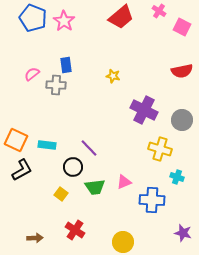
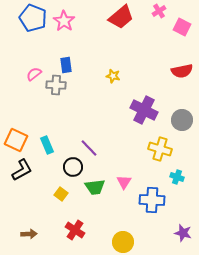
pink cross: rotated 24 degrees clockwise
pink semicircle: moved 2 px right
cyan rectangle: rotated 60 degrees clockwise
pink triangle: rotated 35 degrees counterclockwise
brown arrow: moved 6 px left, 4 px up
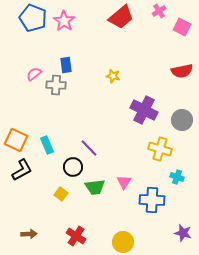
red cross: moved 1 px right, 6 px down
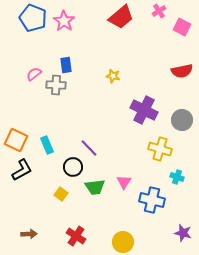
blue cross: rotated 10 degrees clockwise
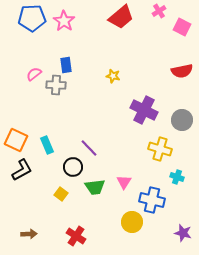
blue pentagon: moved 1 px left; rotated 24 degrees counterclockwise
yellow circle: moved 9 px right, 20 px up
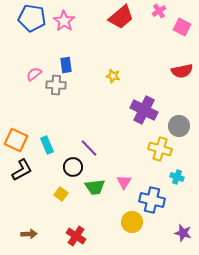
blue pentagon: rotated 12 degrees clockwise
gray circle: moved 3 px left, 6 px down
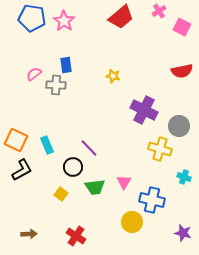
cyan cross: moved 7 px right
